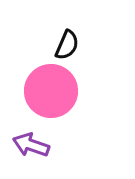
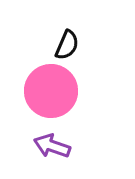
purple arrow: moved 21 px right, 1 px down
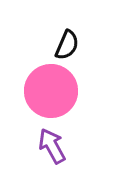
purple arrow: rotated 42 degrees clockwise
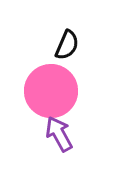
purple arrow: moved 7 px right, 12 px up
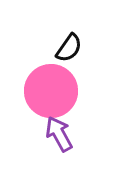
black semicircle: moved 2 px right, 3 px down; rotated 12 degrees clockwise
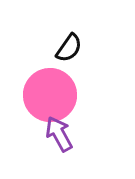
pink circle: moved 1 px left, 4 px down
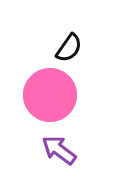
purple arrow: moved 16 px down; rotated 24 degrees counterclockwise
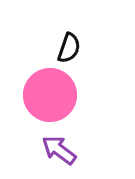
black semicircle: rotated 16 degrees counterclockwise
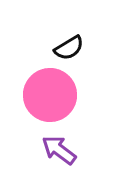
black semicircle: rotated 40 degrees clockwise
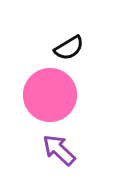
purple arrow: rotated 6 degrees clockwise
